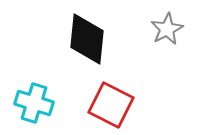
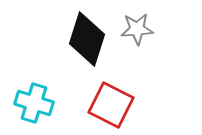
gray star: moved 30 px left; rotated 24 degrees clockwise
black diamond: rotated 12 degrees clockwise
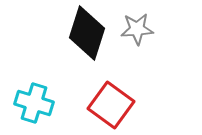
black diamond: moved 6 px up
red square: rotated 9 degrees clockwise
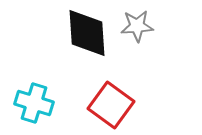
gray star: moved 3 px up
black diamond: rotated 22 degrees counterclockwise
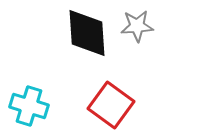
cyan cross: moved 5 px left, 3 px down
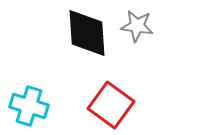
gray star: rotated 12 degrees clockwise
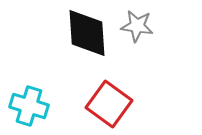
red square: moved 2 px left, 1 px up
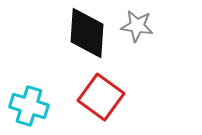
black diamond: rotated 8 degrees clockwise
red square: moved 8 px left, 7 px up
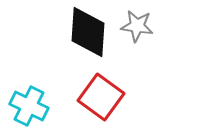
black diamond: moved 1 px right, 1 px up
cyan cross: rotated 9 degrees clockwise
